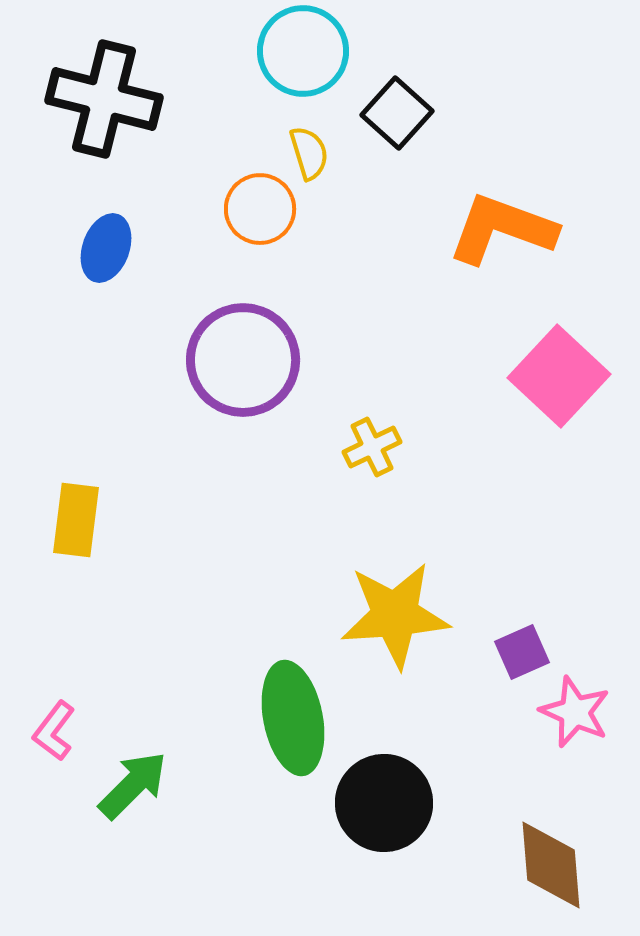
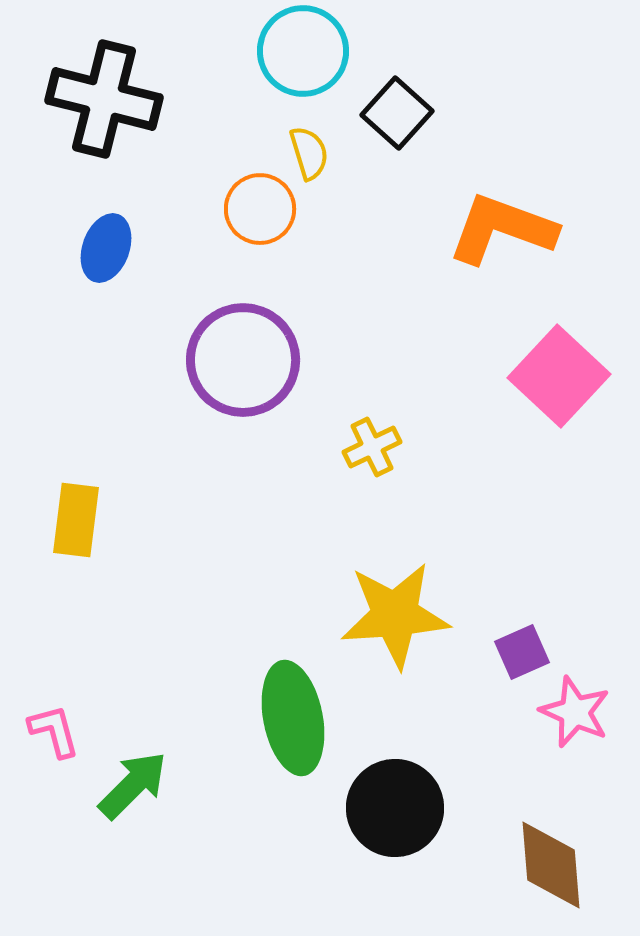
pink L-shape: rotated 128 degrees clockwise
black circle: moved 11 px right, 5 px down
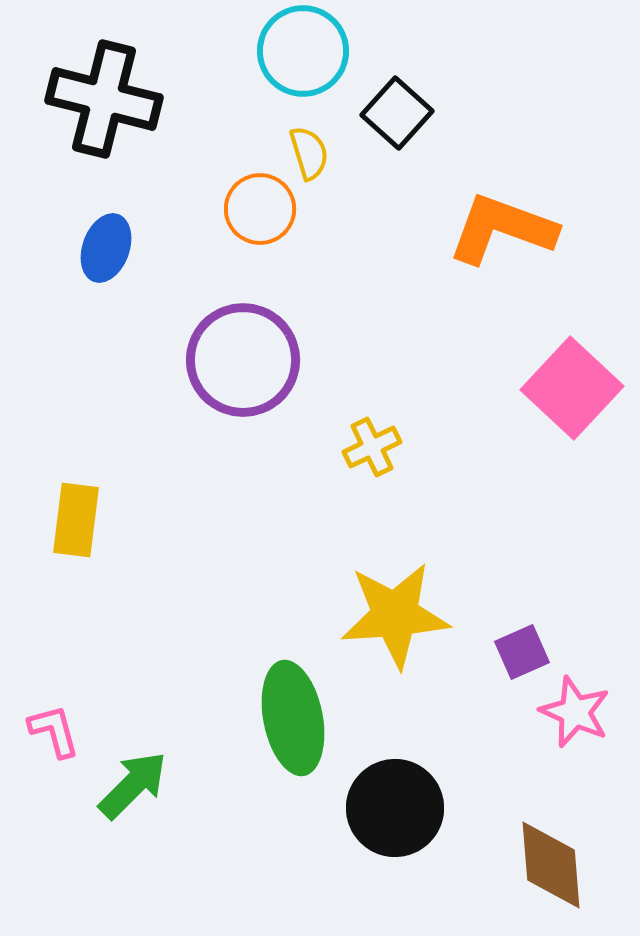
pink square: moved 13 px right, 12 px down
